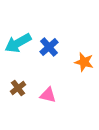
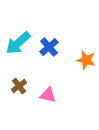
cyan arrow: rotated 12 degrees counterclockwise
orange star: moved 2 px right, 2 px up
brown cross: moved 1 px right, 2 px up
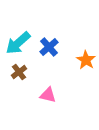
orange star: rotated 18 degrees clockwise
brown cross: moved 14 px up
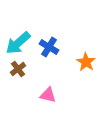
blue cross: rotated 18 degrees counterclockwise
orange star: moved 2 px down
brown cross: moved 1 px left, 3 px up
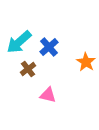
cyan arrow: moved 1 px right, 1 px up
blue cross: rotated 18 degrees clockwise
brown cross: moved 10 px right
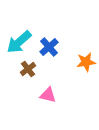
orange star: rotated 30 degrees clockwise
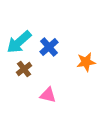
brown cross: moved 4 px left
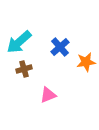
blue cross: moved 11 px right
brown cross: rotated 21 degrees clockwise
pink triangle: rotated 36 degrees counterclockwise
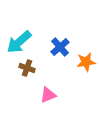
brown cross: moved 3 px right, 1 px up; rotated 35 degrees clockwise
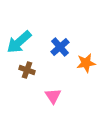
orange star: moved 1 px down
brown cross: moved 2 px down
pink triangle: moved 5 px right, 1 px down; rotated 42 degrees counterclockwise
